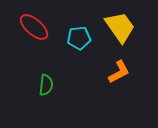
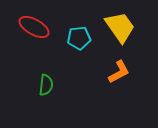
red ellipse: rotated 12 degrees counterclockwise
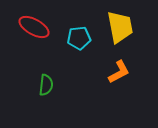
yellow trapezoid: rotated 24 degrees clockwise
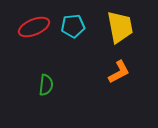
red ellipse: rotated 52 degrees counterclockwise
cyan pentagon: moved 6 px left, 12 px up
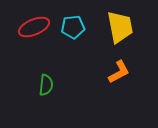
cyan pentagon: moved 1 px down
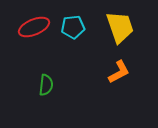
yellow trapezoid: rotated 8 degrees counterclockwise
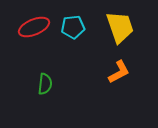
green semicircle: moved 1 px left, 1 px up
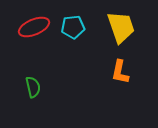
yellow trapezoid: moved 1 px right
orange L-shape: moved 1 px right; rotated 130 degrees clockwise
green semicircle: moved 12 px left, 3 px down; rotated 20 degrees counterclockwise
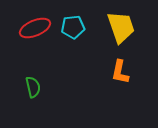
red ellipse: moved 1 px right, 1 px down
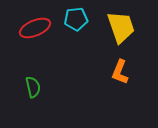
cyan pentagon: moved 3 px right, 8 px up
orange L-shape: rotated 10 degrees clockwise
